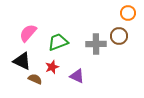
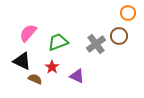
gray cross: rotated 36 degrees counterclockwise
red star: rotated 16 degrees counterclockwise
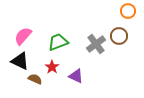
orange circle: moved 2 px up
pink semicircle: moved 5 px left, 3 px down
black triangle: moved 2 px left
purple triangle: moved 1 px left
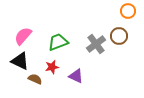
red star: rotated 24 degrees clockwise
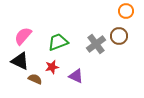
orange circle: moved 2 px left
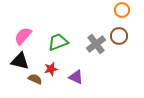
orange circle: moved 4 px left, 1 px up
black triangle: rotated 12 degrees counterclockwise
red star: moved 1 px left, 2 px down
purple triangle: moved 1 px down
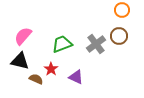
green trapezoid: moved 4 px right, 2 px down
red star: rotated 24 degrees counterclockwise
brown semicircle: moved 1 px right
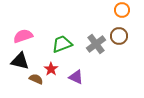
pink semicircle: rotated 30 degrees clockwise
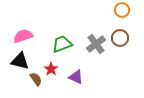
brown circle: moved 1 px right, 2 px down
brown semicircle: rotated 32 degrees clockwise
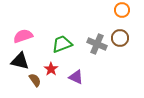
gray cross: moved 1 px right; rotated 30 degrees counterclockwise
brown semicircle: moved 1 px left, 1 px down
